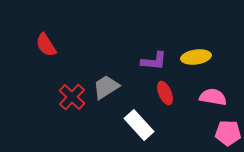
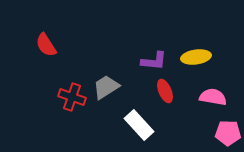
red ellipse: moved 2 px up
red cross: rotated 24 degrees counterclockwise
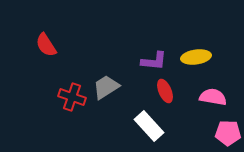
white rectangle: moved 10 px right, 1 px down
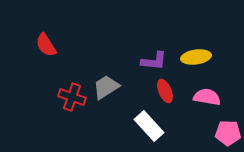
pink semicircle: moved 6 px left
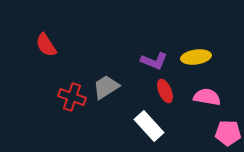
purple L-shape: rotated 16 degrees clockwise
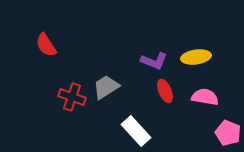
pink semicircle: moved 2 px left
white rectangle: moved 13 px left, 5 px down
pink pentagon: rotated 20 degrees clockwise
